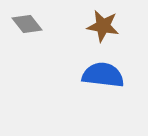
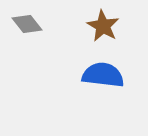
brown star: rotated 20 degrees clockwise
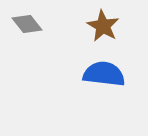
blue semicircle: moved 1 px right, 1 px up
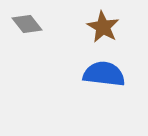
brown star: moved 1 px down
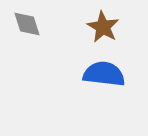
gray diamond: rotated 20 degrees clockwise
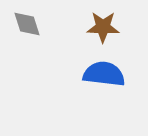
brown star: rotated 28 degrees counterclockwise
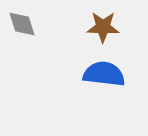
gray diamond: moved 5 px left
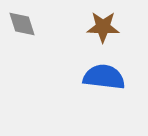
blue semicircle: moved 3 px down
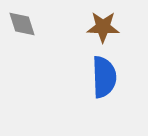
blue semicircle: rotated 81 degrees clockwise
